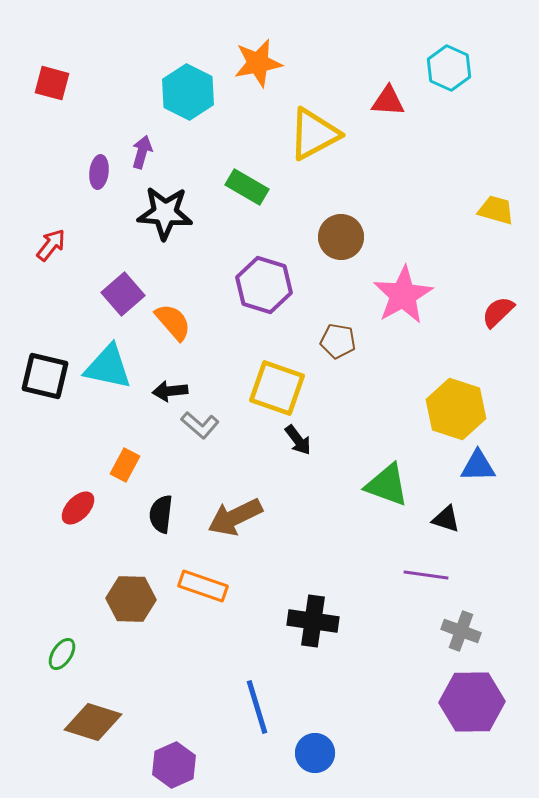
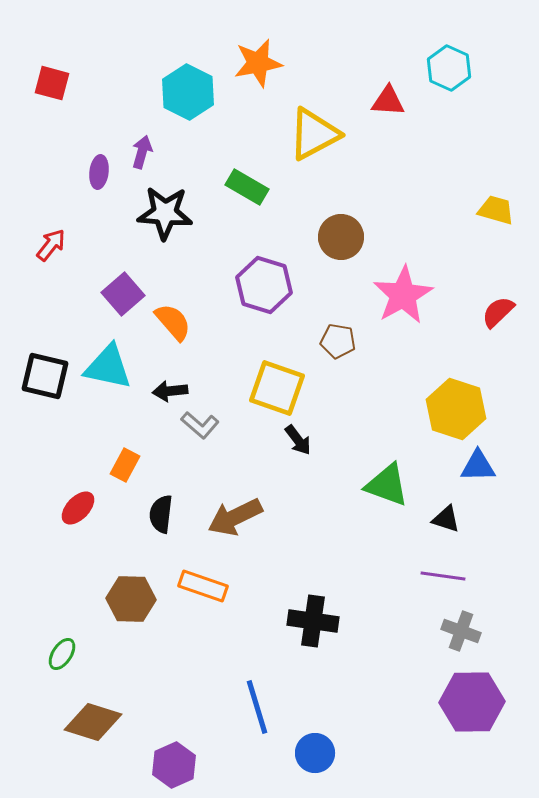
purple line at (426, 575): moved 17 px right, 1 px down
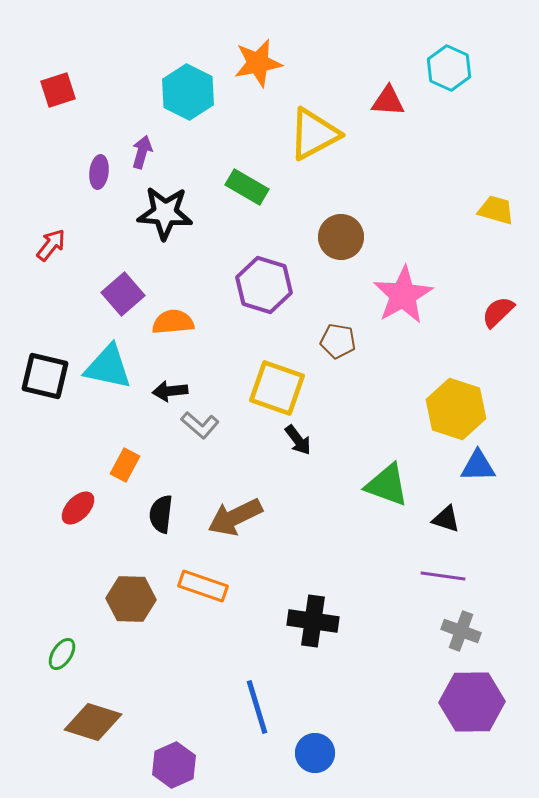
red square at (52, 83): moved 6 px right, 7 px down; rotated 33 degrees counterclockwise
orange semicircle at (173, 322): rotated 54 degrees counterclockwise
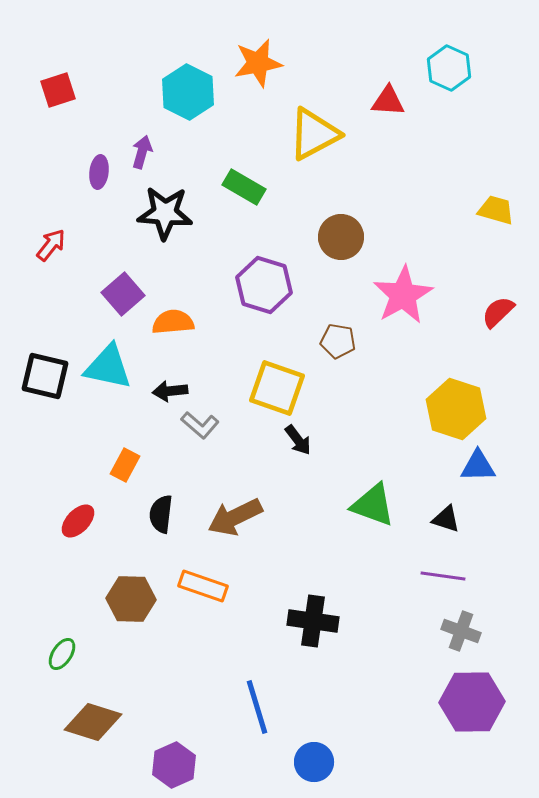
green rectangle at (247, 187): moved 3 px left
green triangle at (387, 485): moved 14 px left, 20 px down
red ellipse at (78, 508): moved 13 px down
blue circle at (315, 753): moved 1 px left, 9 px down
